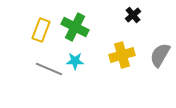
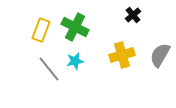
cyan star: rotated 12 degrees counterclockwise
gray line: rotated 28 degrees clockwise
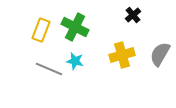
gray semicircle: moved 1 px up
cyan star: rotated 24 degrees clockwise
gray line: rotated 28 degrees counterclockwise
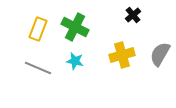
yellow rectangle: moved 3 px left, 1 px up
gray line: moved 11 px left, 1 px up
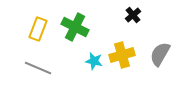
cyan star: moved 19 px right
